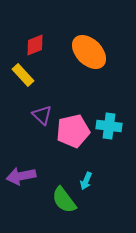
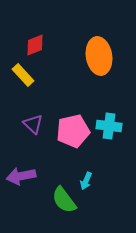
orange ellipse: moved 10 px right, 4 px down; rotated 36 degrees clockwise
purple triangle: moved 9 px left, 9 px down
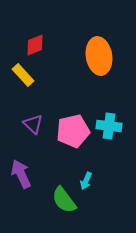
purple arrow: moved 2 px up; rotated 76 degrees clockwise
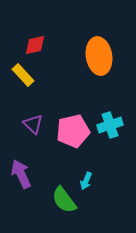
red diamond: rotated 10 degrees clockwise
cyan cross: moved 1 px right, 1 px up; rotated 25 degrees counterclockwise
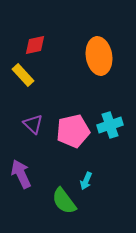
green semicircle: moved 1 px down
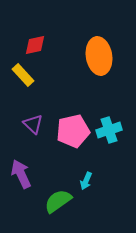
cyan cross: moved 1 px left, 5 px down
green semicircle: moved 6 px left; rotated 92 degrees clockwise
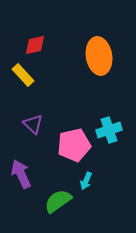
pink pentagon: moved 1 px right, 14 px down
